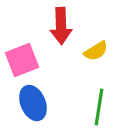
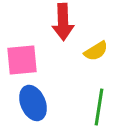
red arrow: moved 2 px right, 4 px up
pink square: rotated 16 degrees clockwise
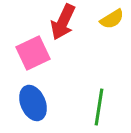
red arrow: rotated 27 degrees clockwise
yellow semicircle: moved 16 px right, 32 px up
pink square: moved 11 px right, 7 px up; rotated 20 degrees counterclockwise
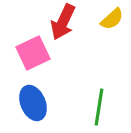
yellow semicircle: rotated 10 degrees counterclockwise
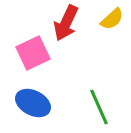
red arrow: moved 3 px right, 1 px down
blue ellipse: rotated 40 degrees counterclockwise
green line: rotated 33 degrees counterclockwise
